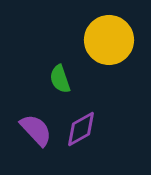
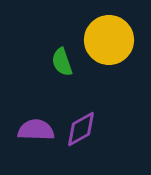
green semicircle: moved 2 px right, 17 px up
purple semicircle: rotated 45 degrees counterclockwise
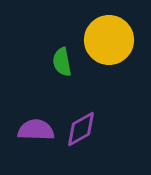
green semicircle: rotated 8 degrees clockwise
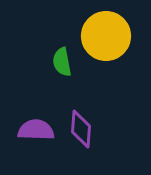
yellow circle: moved 3 px left, 4 px up
purple diamond: rotated 57 degrees counterclockwise
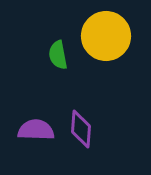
green semicircle: moved 4 px left, 7 px up
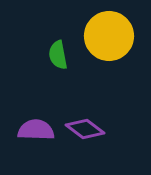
yellow circle: moved 3 px right
purple diamond: moved 4 px right; rotated 57 degrees counterclockwise
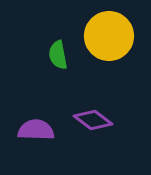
purple diamond: moved 8 px right, 9 px up
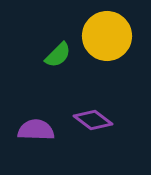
yellow circle: moved 2 px left
green semicircle: rotated 124 degrees counterclockwise
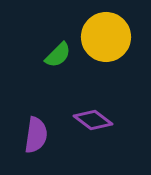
yellow circle: moved 1 px left, 1 px down
purple semicircle: moved 5 px down; rotated 96 degrees clockwise
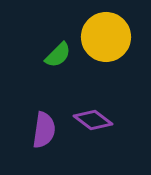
purple semicircle: moved 8 px right, 5 px up
